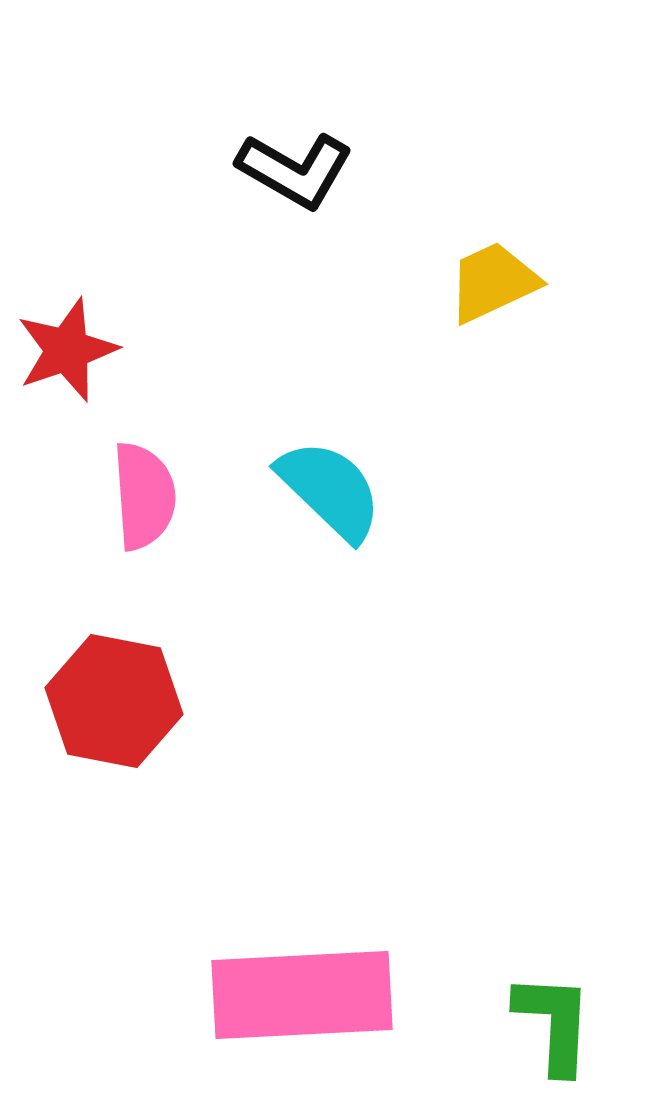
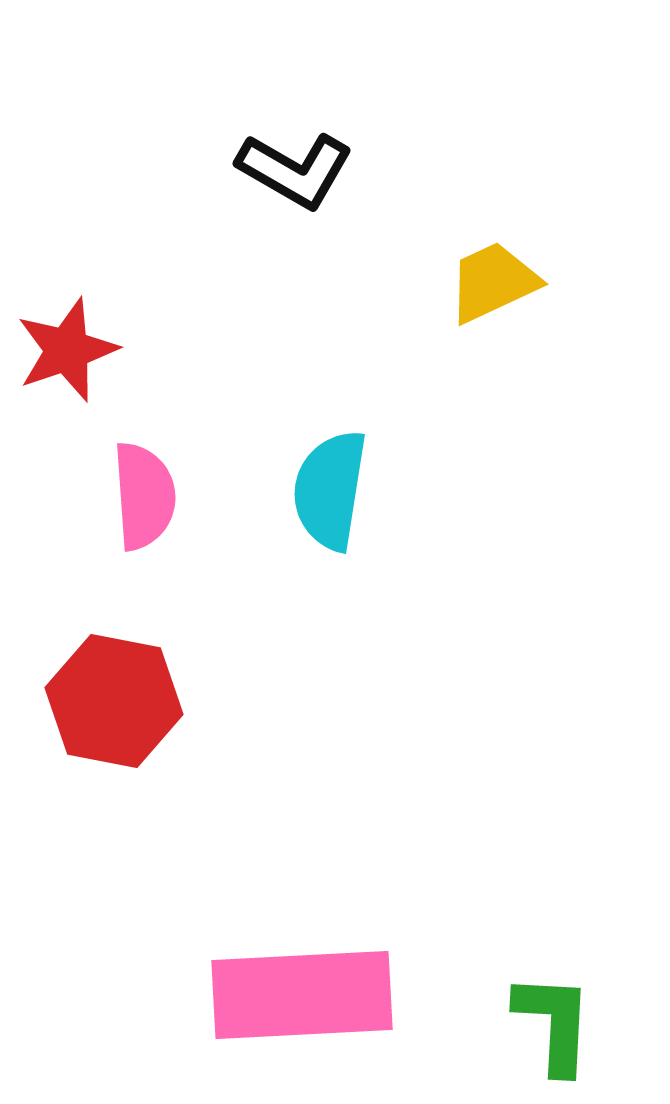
cyan semicircle: rotated 125 degrees counterclockwise
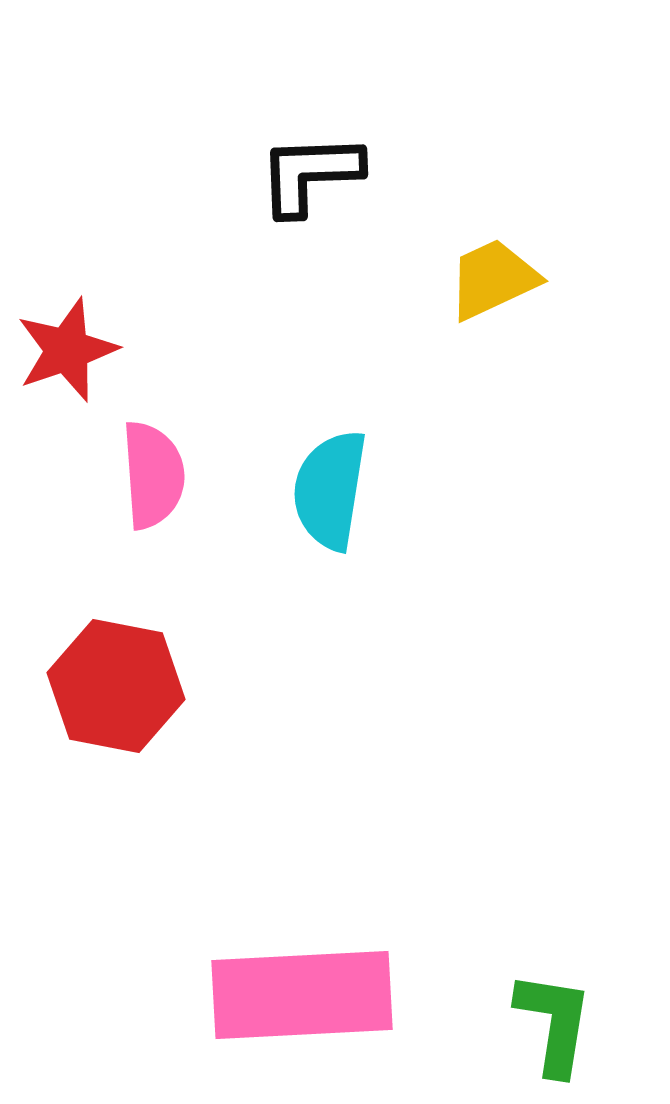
black L-shape: moved 15 px right, 4 px down; rotated 148 degrees clockwise
yellow trapezoid: moved 3 px up
pink semicircle: moved 9 px right, 21 px up
red hexagon: moved 2 px right, 15 px up
green L-shape: rotated 6 degrees clockwise
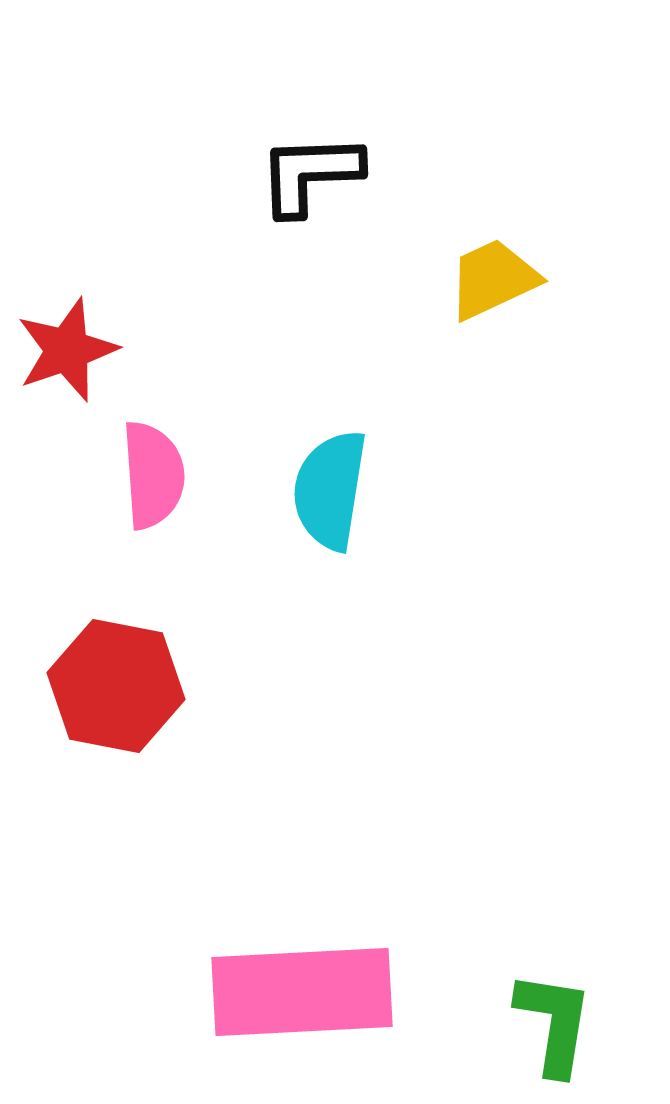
pink rectangle: moved 3 px up
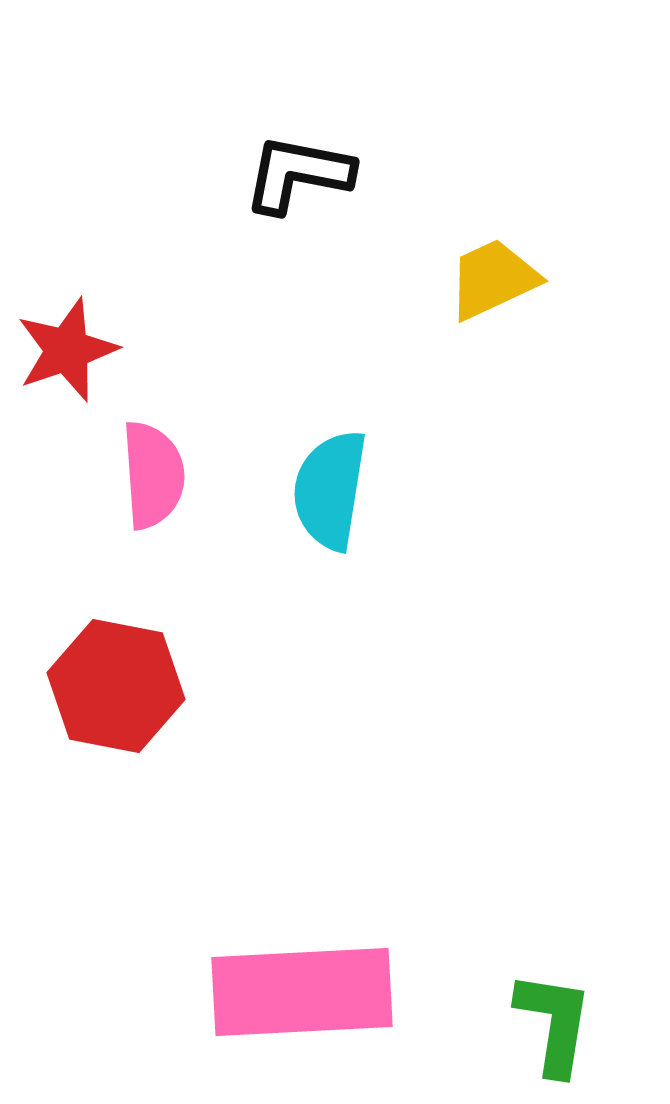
black L-shape: moved 12 px left; rotated 13 degrees clockwise
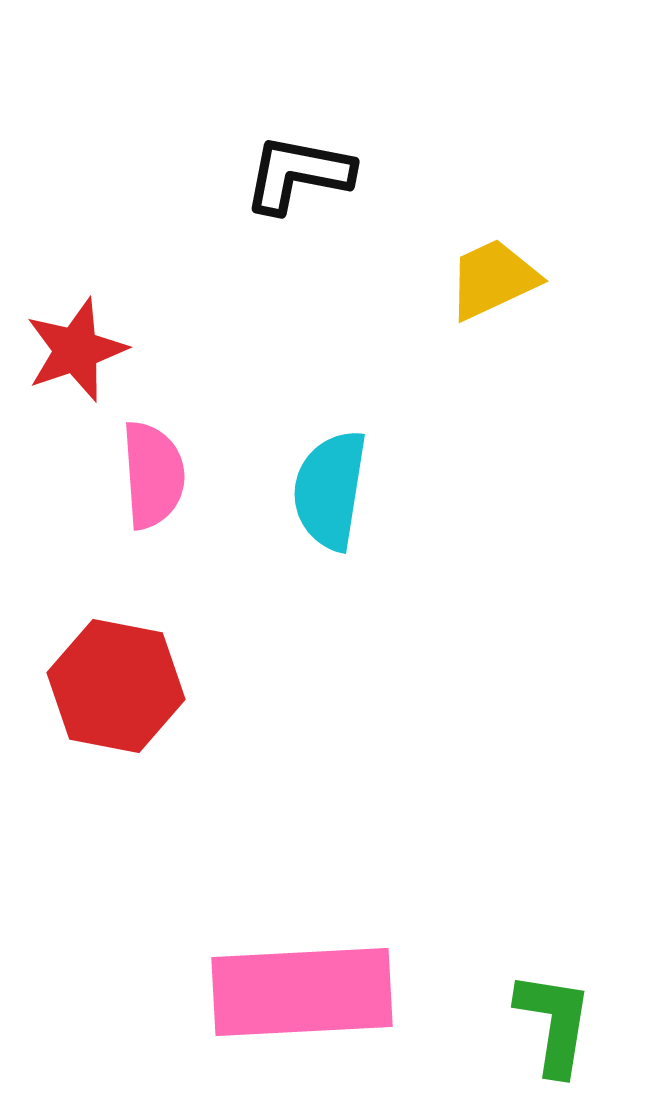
red star: moved 9 px right
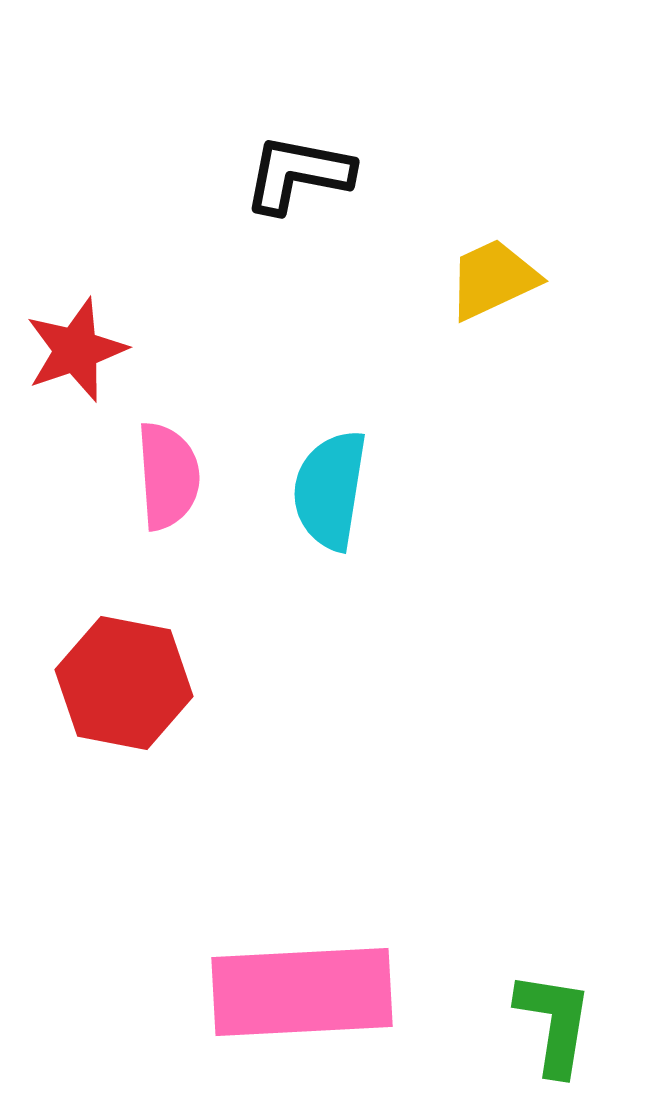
pink semicircle: moved 15 px right, 1 px down
red hexagon: moved 8 px right, 3 px up
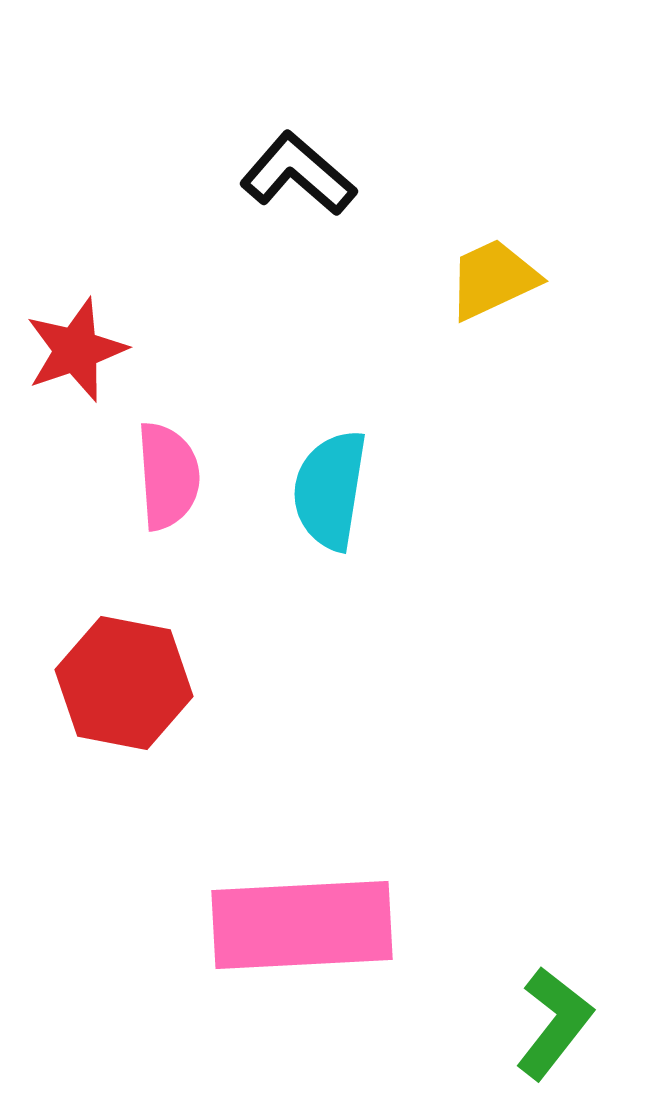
black L-shape: rotated 30 degrees clockwise
pink rectangle: moved 67 px up
green L-shape: rotated 29 degrees clockwise
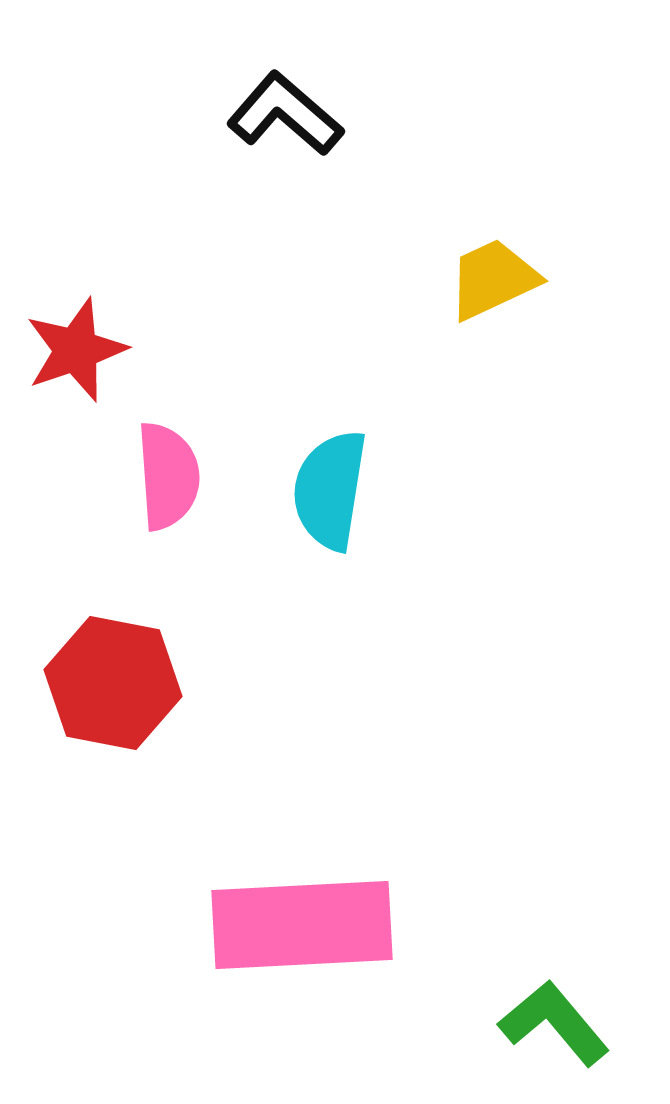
black L-shape: moved 13 px left, 60 px up
red hexagon: moved 11 px left
green L-shape: rotated 78 degrees counterclockwise
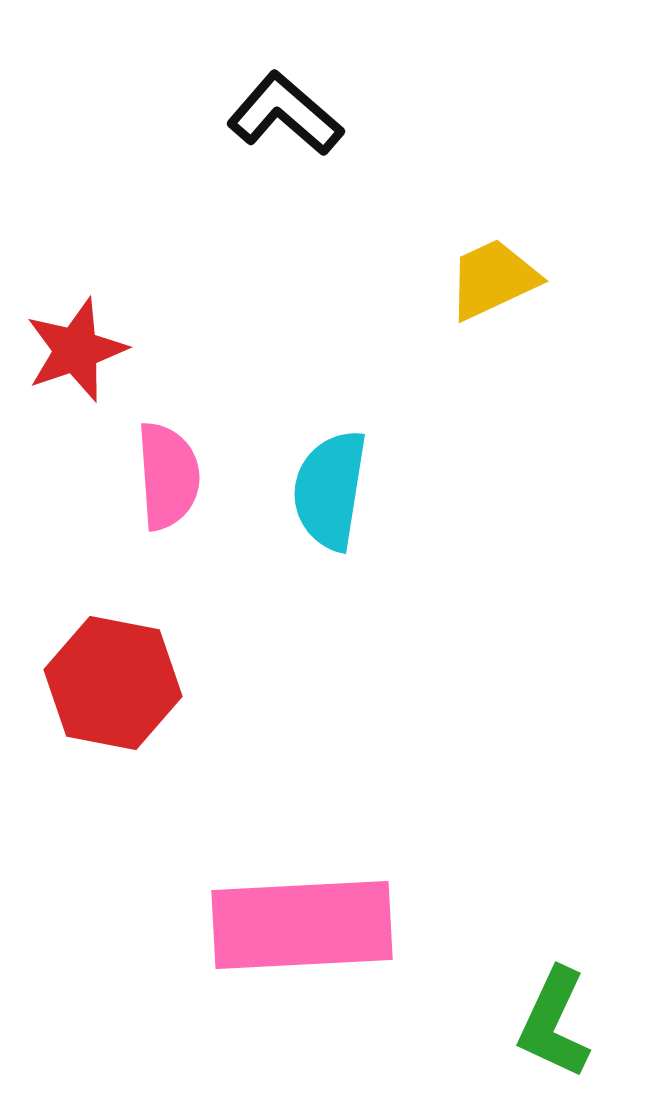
green L-shape: rotated 115 degrees counterclockwise
